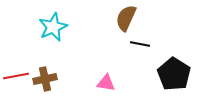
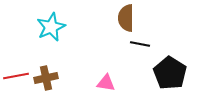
brown semicircle: rotated 24 degrees counterclockwise
cyan star: moved 2 px left
black pentagon: moved 4 px left, 1 px up
brown cross: moved 1 px right, 1 px up
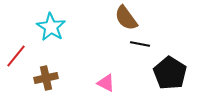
brown semicircle: rotated 36 degrees counterclockwise
cyan star: rotated 16 degrees counterclockwise
red line: moved 20 px up; rotated 40 degrees counterclockwise
pink triangle: rotated 18 degrees clockwise
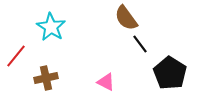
black line: rotated 42 degrees clockwise
pink triangle: moved 1 px up
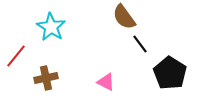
brown semicircle: moved 2 px left, 1 px up
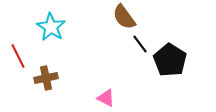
red line: moved 2 px right; rotated 65 degrees counterclockwise
black pentagon: moved 13 px up
pink triangle: moved 16 px down
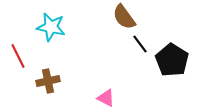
cyan star: rotated 20 degrees counterclockwise
black pentagon: moved 2 px right
brown cross: moved 2 px right, 3 px down
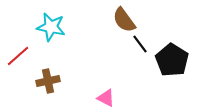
brown semicircle: moved 3 px down
red line: rotated 75 degrees clockwise
